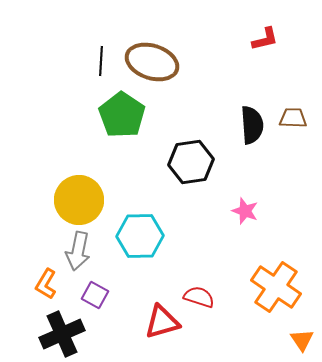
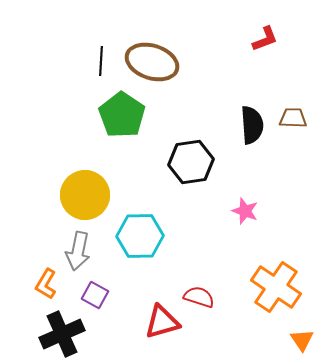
red L-shape: rotated 8 degrees counterclockwise
yellow circle: moved 6 px right, 5 px up
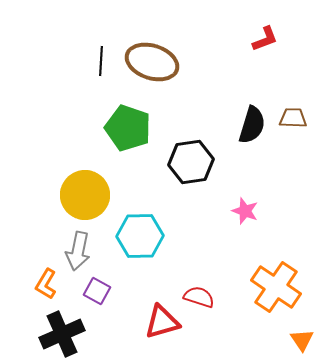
green pentagon: moved 6 px right, 13 px down; rotated 15 degrees counterclockwise
black semicircle: rotated 21 degrees clockwise
purple square: moved 2 px right, 4 px up
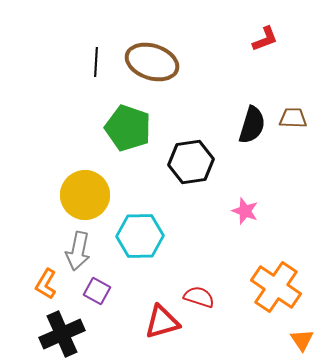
black line: moved 5 px left, 1 px down
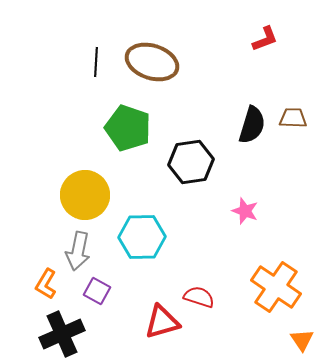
cyan hexagon: moved 2 px right, 1 px down
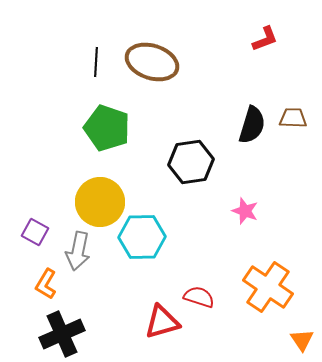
green pentagon: moved 21 px left
yellow circle: moved 15 px right, 7 px down
orange cross: moved 8 px left
purple square: moved 62 px left, 59 px up
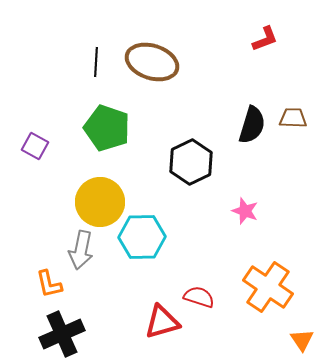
black hexagon: rotated 18 degrees counterclockwise
purple square: moved 86 px up
gray arrow: moved 3 px right, 1 px up
orange L-shape: moved 3 px right; rotated 44 degrees counterclockwise
